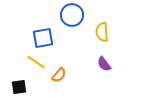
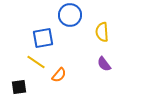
blue circle: moved 2 px left
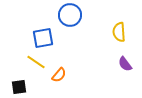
yellow semicircle: moved 17 px right
purple semicircle: moved 21 px right
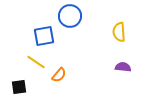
blue circle: moved 1 px down
blue square: moved 1 px right, 2 px up
purple semicircle: moved 2 px left, 3 px down; rotated 133 degrees clockwise
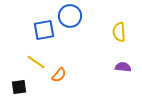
blue square: moved 6 px up
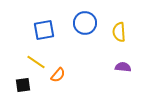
blue circle: moved 15 px right, 7 px down
orange semicircle: moved 1 px left
black square: moved 4 px right, 2 px up
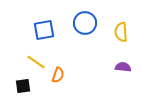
yellow semicircle: moved 2 px right
orange semicircle: rotated 21 degrees counterclockwise
black square: moved 1 px down
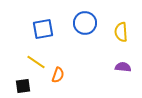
blue square: moved 1 px left, 1 px up
